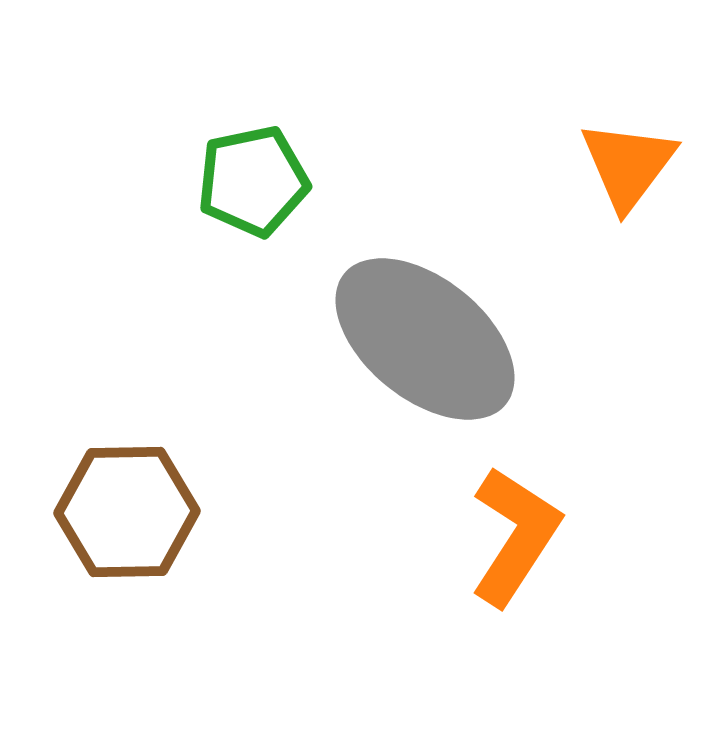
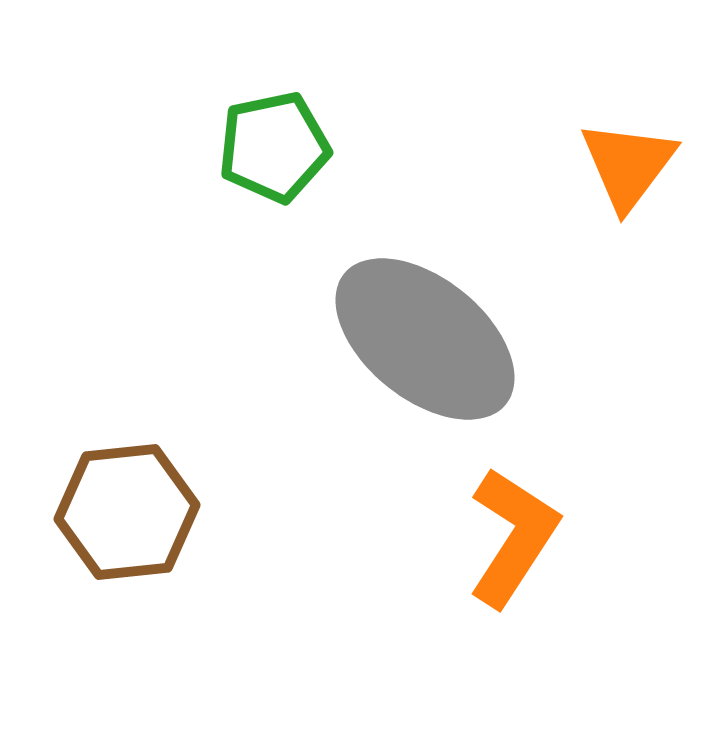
green pentagon: moved 21 px right, 34 px up
brown hexagon: rotated 5 degrees counterclockwise
orange L-shape: moved 2 px left, 1 px down
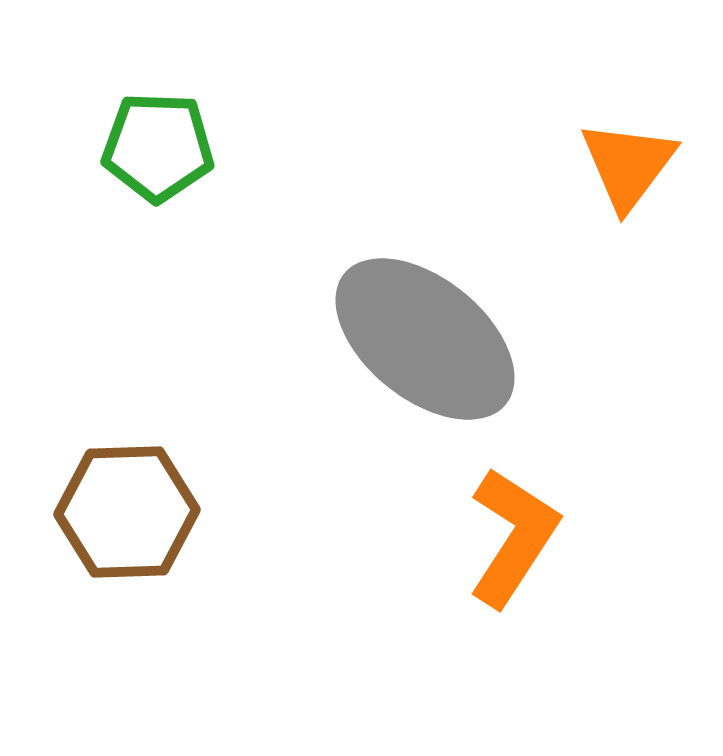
green pentagon: moved 116 px left; rotated 14 degrees clockwise
brown hexagon: rotated 4 degrees clockwise
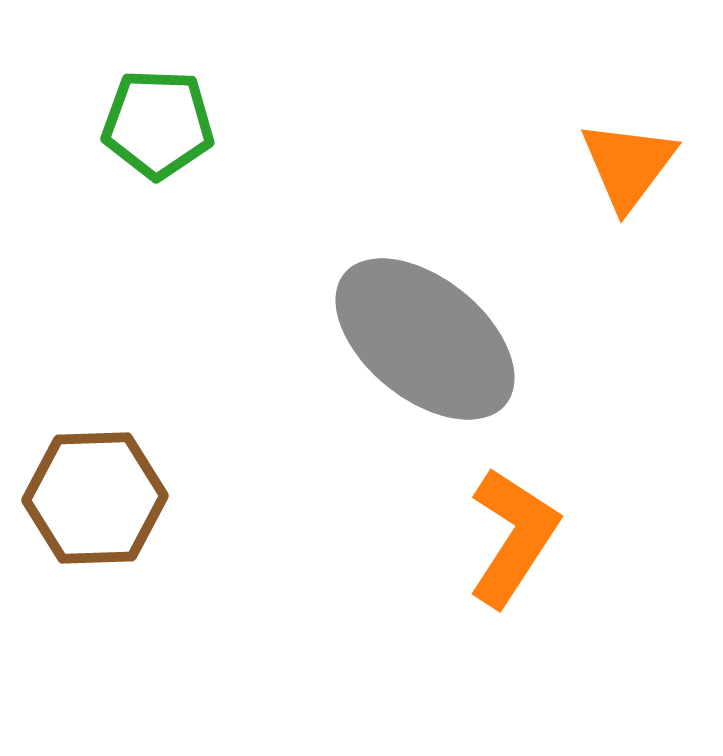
green pentagon: moved 23 px up
brown hexagon: moved 32 px left, 14 px up
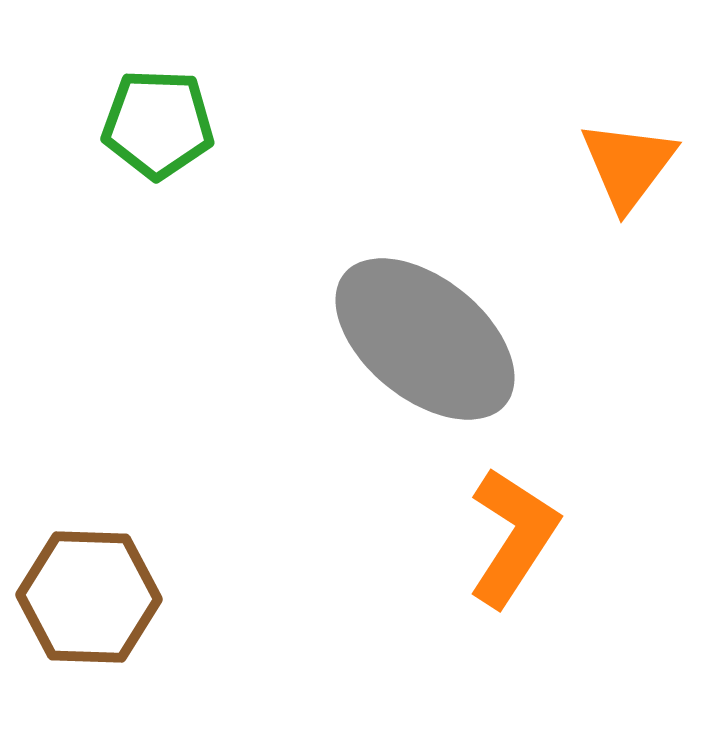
brown hexagon: moved 6 px left, 99 px down; rotated 4 degrees clockwise
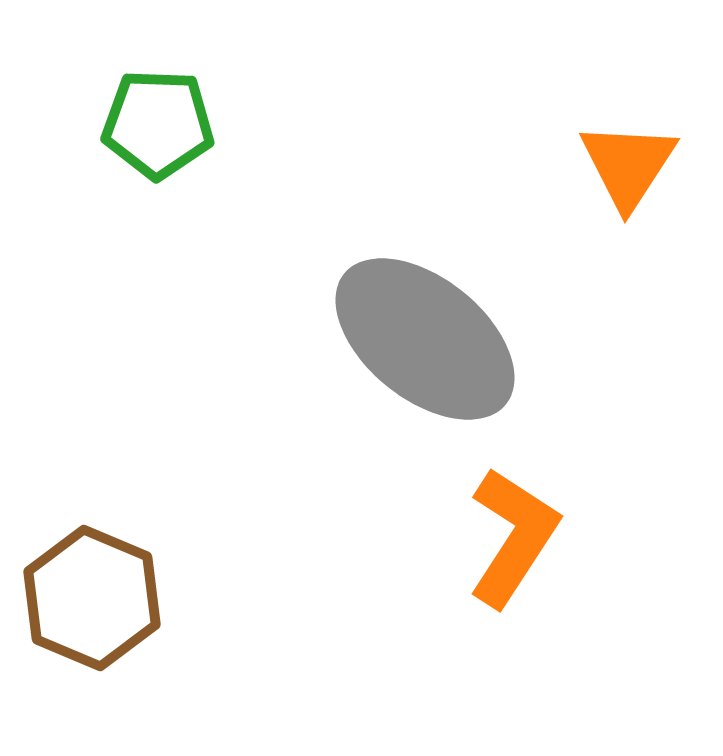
orange triangle: rotated 4 degrees counterclockwise
brown hexagon: moved 3 px right, 1 px down; rotated 21 degrees clockwise
